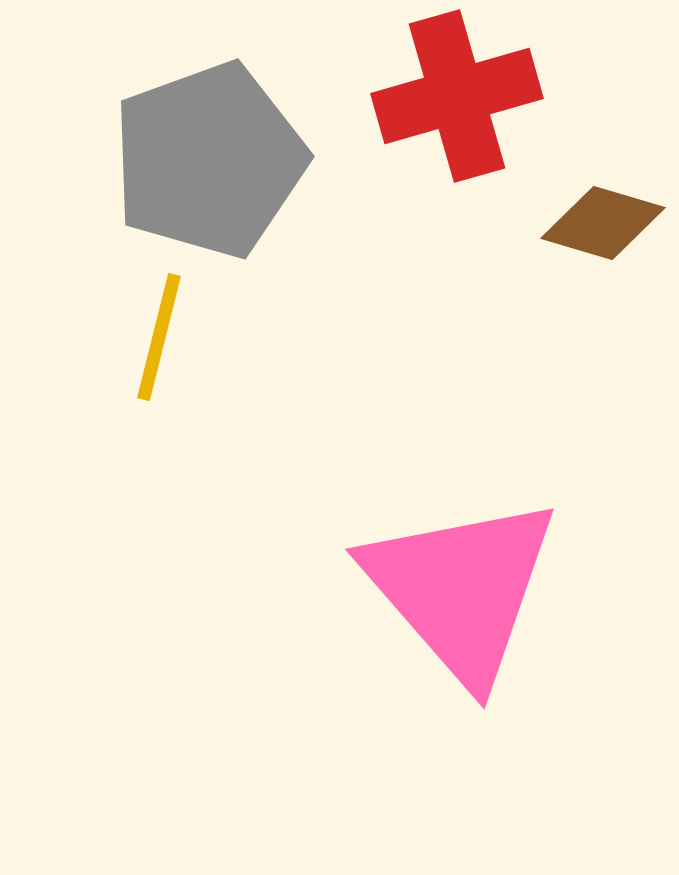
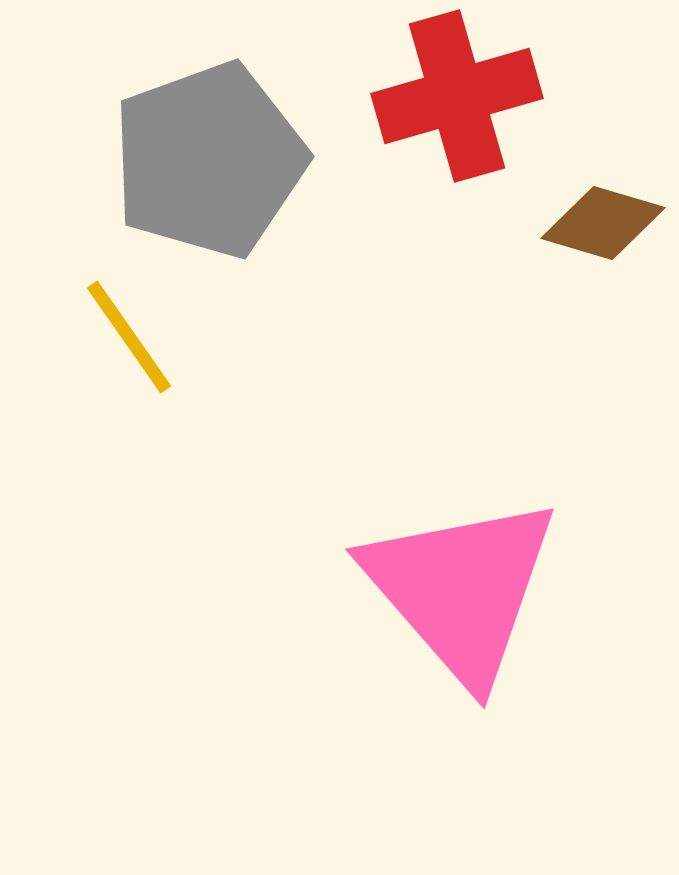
yellow line: moved 30 px left; rotated 49 degrees counterclockwise
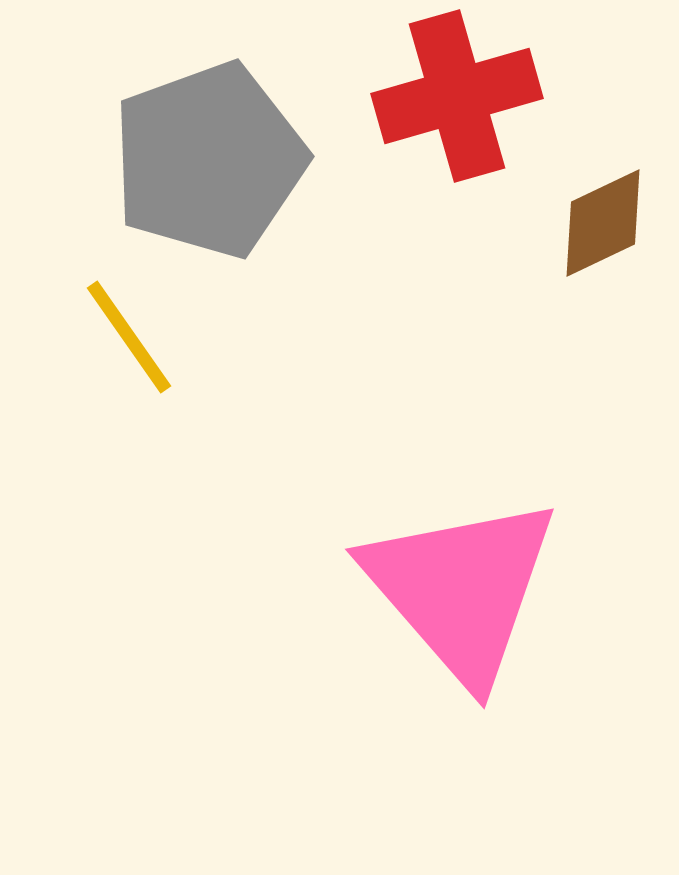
brown diamond: rotated 42 degrees counterclockwise
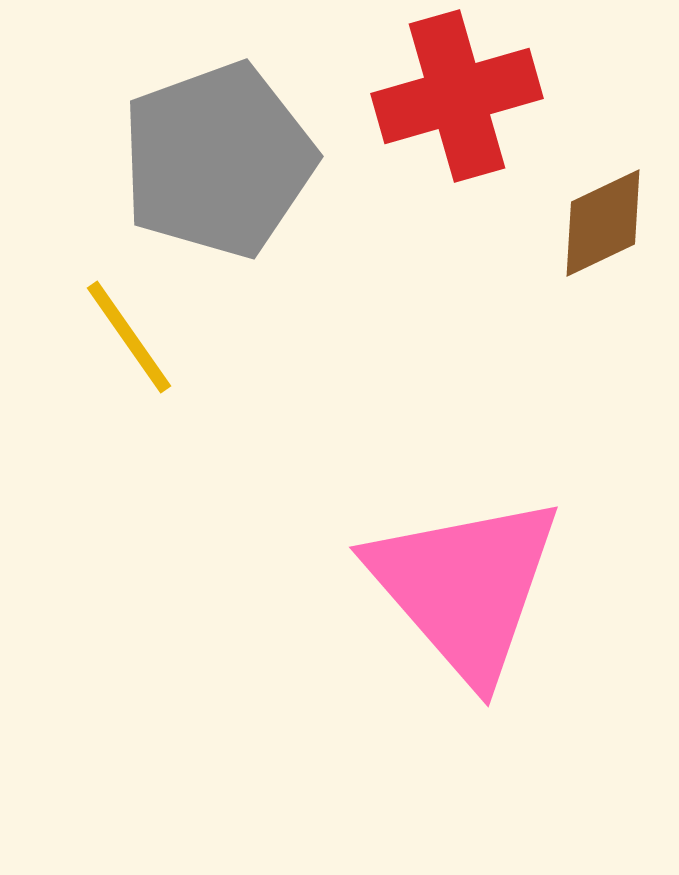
gray pentagon: moved 9 px right
pink triangle: moved 4 px right, 2 px up
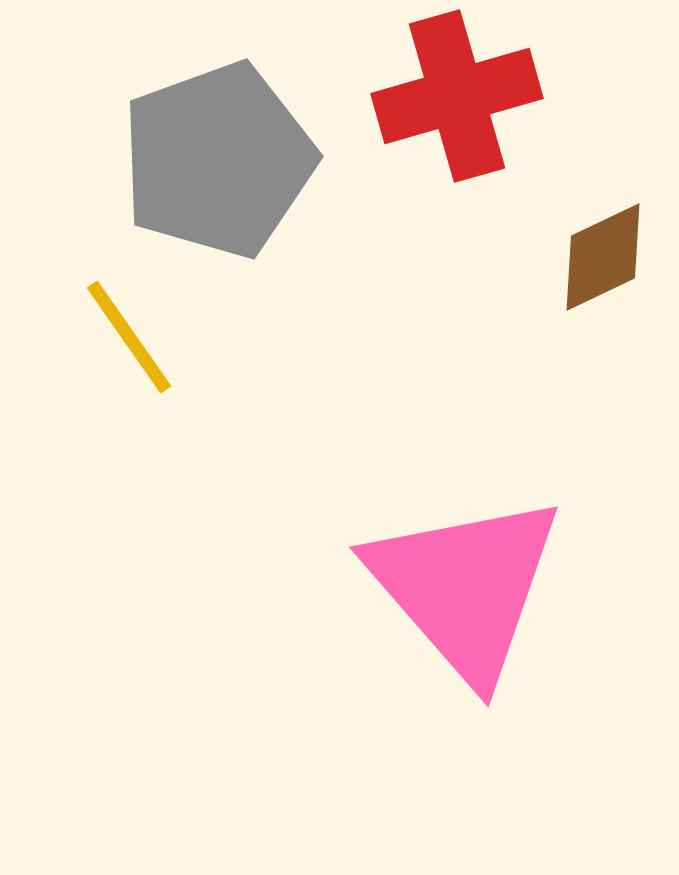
brown diamond: moved 34 px down
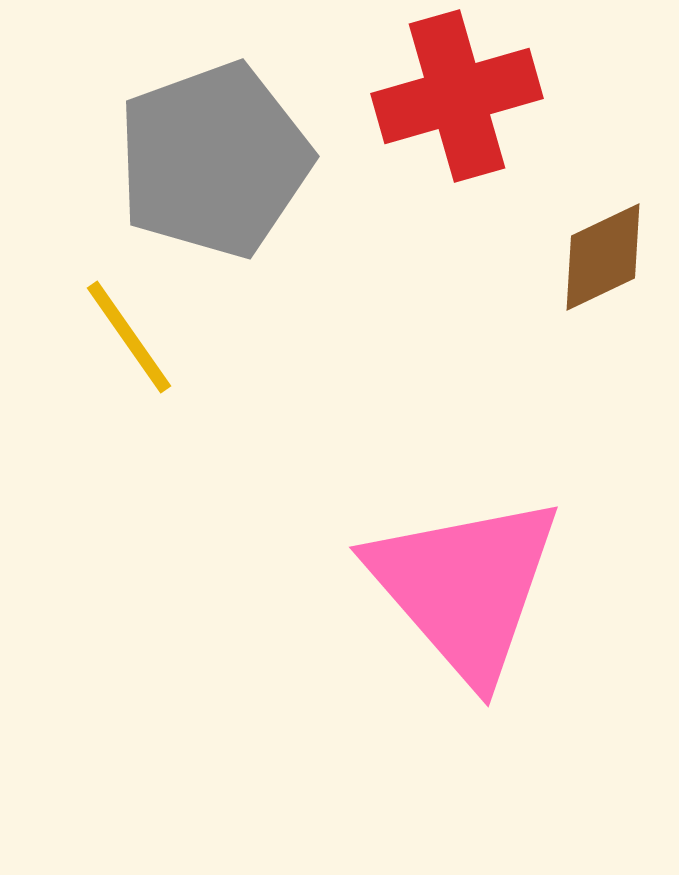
gray pentagon: moved 4 px left
